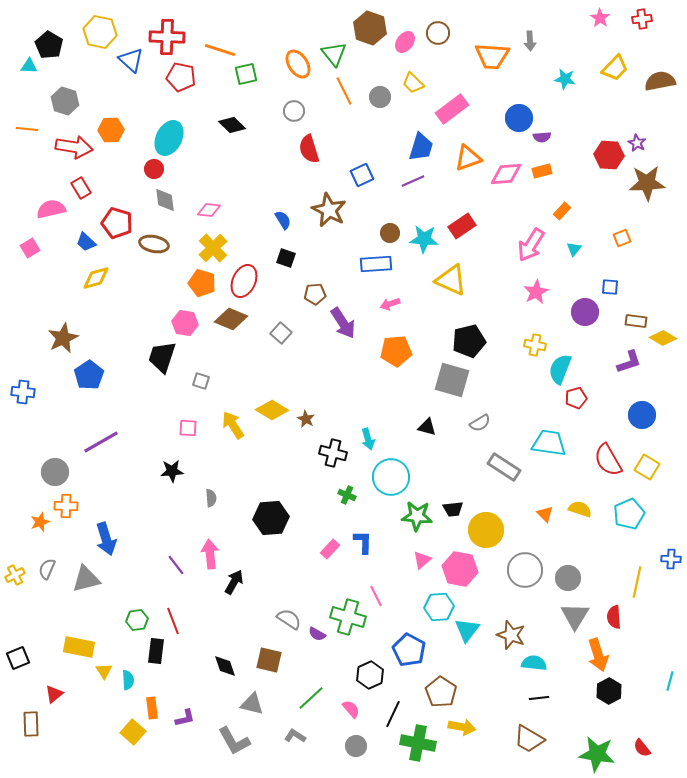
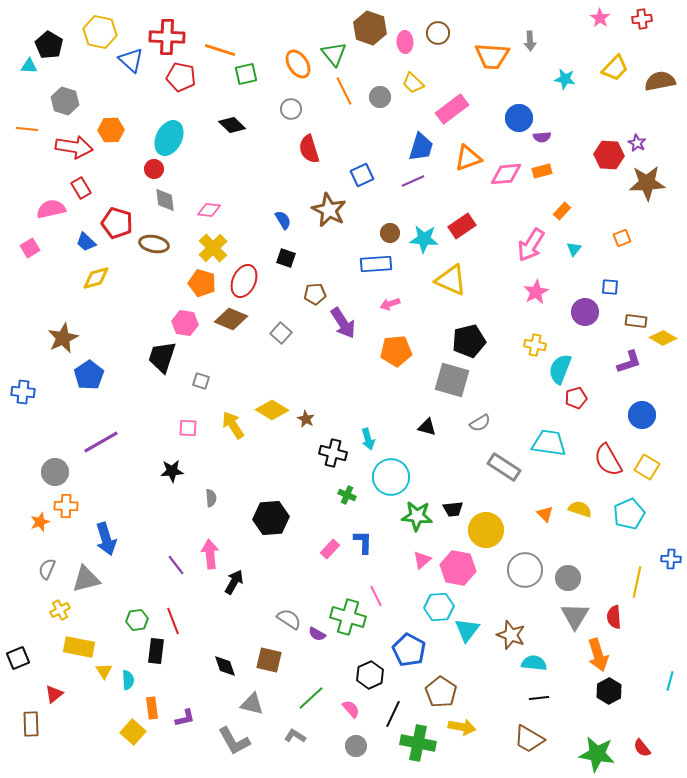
pink ellipse at (405, 42): rotated 40 degrees counterclockwise
gray circle at (294, 111): moved 3 px left, 2 px up
pink hexagon at (460, 569): moved 2 px left, 1 px up
yellow cross at (15, 575): moved 45 px right, 35 px down
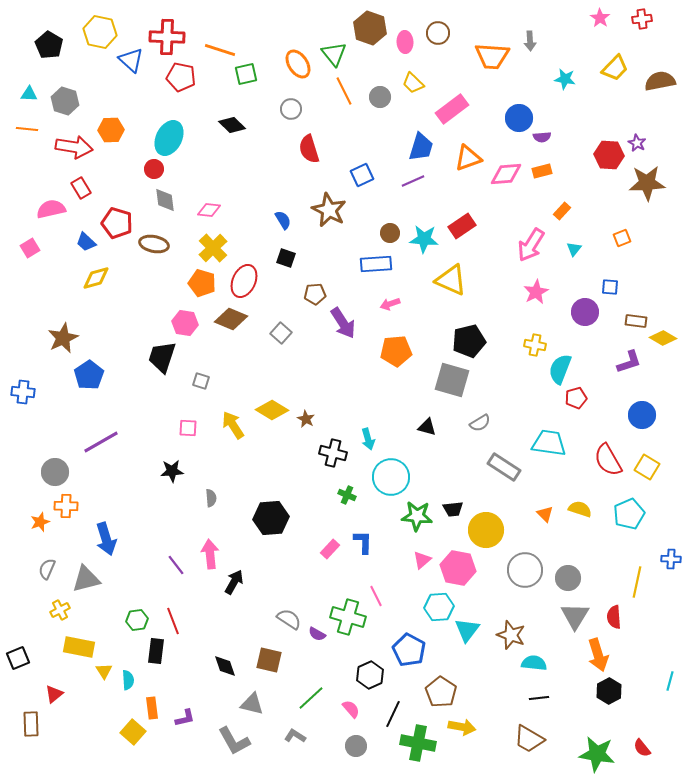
cyan triangle at (29, 66): moved 28 px down
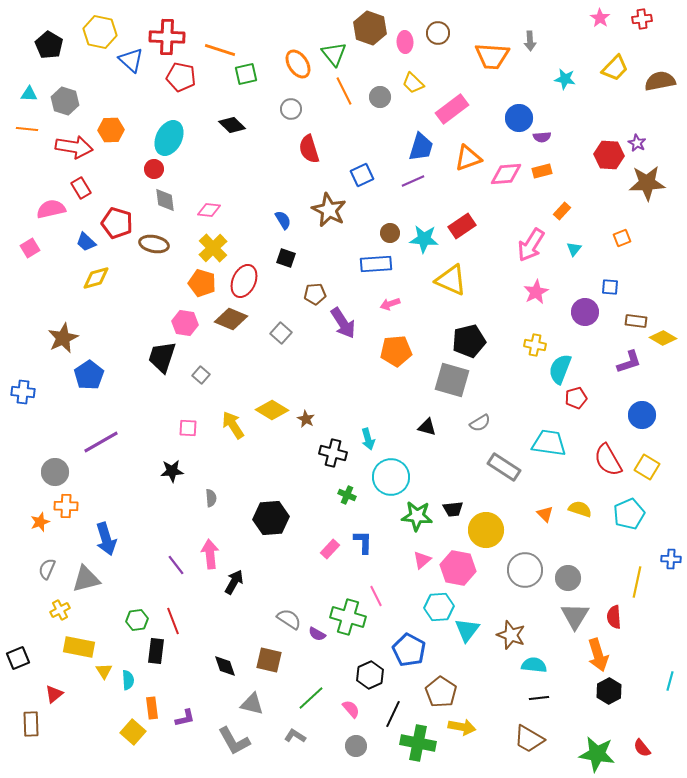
gray square at (201, 381): moved 6 px up; rotated 24 degrees clockwise
cyan semicircle at (534, 663): moved 2 px down
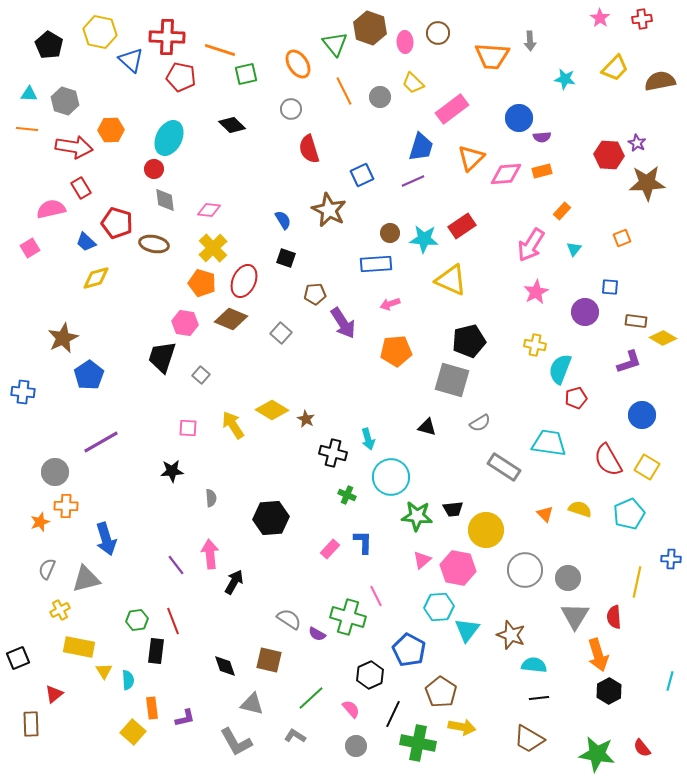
green triangle at (334, 54): moved 1 px right, 10 px up
orange triangle at (468, 158): moved 3 px right; rotated 24 degrees counterclockwise
gray L-shape at (234, 741): moved 2 px right, 1 px down
